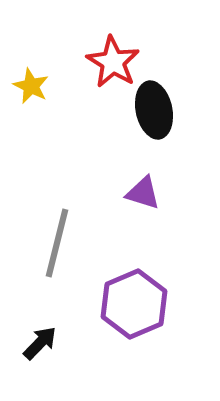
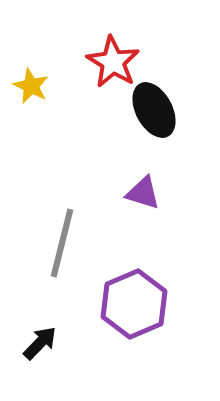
black ellipse: rotated 16 degrees counterclockwise
gray line: moved 5 px right
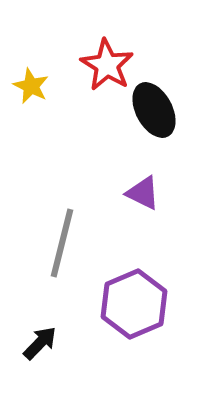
red star: moved 6 px left, 3 px down
purple triangle: rotated 9 degrees clockwise
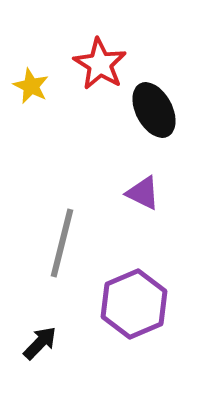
red star: moved 7 px left, 1 px up
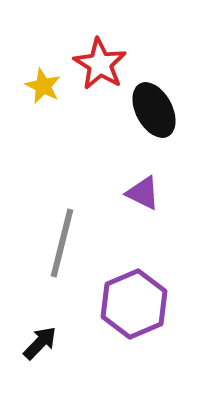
yellow star: moved 12 px right
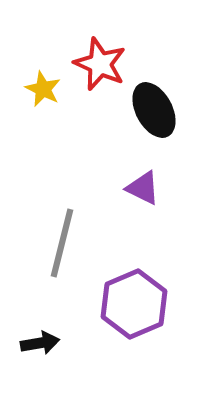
red star: rotated 8 degrees counterclockwise
yellow star: moved 3 px down
purple triangle: moved 5 px up
black arrow: rotated 36 degrees clockwise
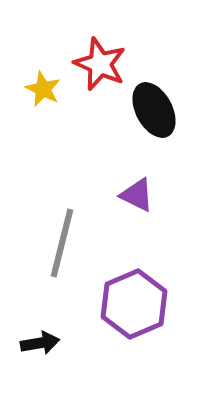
purple triangle: moved 6 px left, 7 px down
